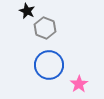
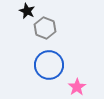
pink star: moved 2 px left, 3 px down
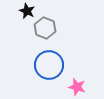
pink star: rotated 24 degrees counterclockwise
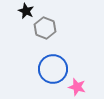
black star: moved 1 px left
blue circle: moved 4 px right, 4 px down
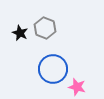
black star: moved 6 px left, 22 px down
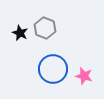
pink star: moved 7 px right, 11 px up
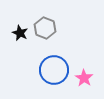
blue circle: moved 1 px right, 1 px down
pink star: moved 2 px down; rotated 18 degrees clockwise
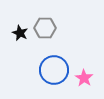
gray hexagon: rotated 20 degrees counterclockwise
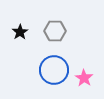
gray hexagon: moved 10 px right, 3 px down
black star: moved 1 px up; rotated 14 degrees clockwise
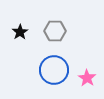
pink star: moved 3 px right
